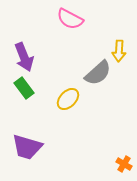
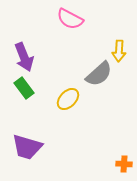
gray semicircle: moved 1 px right, 1 px down
orange cross: rotated 28 degrees counterclockwise
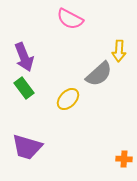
orange cross: moved 5 px up
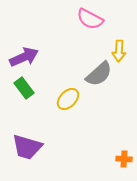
pink semicircle: moved 20 px right
purple arrow: rotated 92 degrees counterclockwise
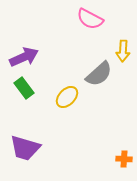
yellow arrow: moved 4 px right
yellow ellipse: moved 1 px left, 2 px up
purple trapezoid: moved 2 px left, 1 px down
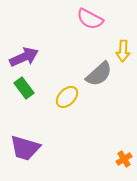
orange cross: rotated 35 degrees counterclockwise
